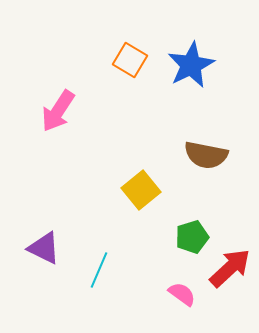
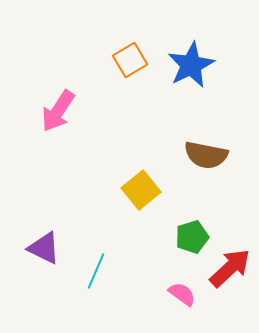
orange square: rotated 28 degrees clockwise
cyan line: moved 3 px left, 1 px down
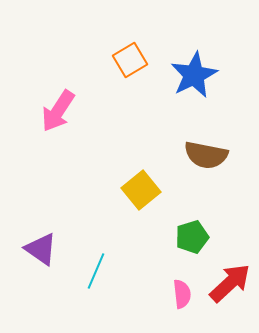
blue star: moved 3 px right, 10 px down
purple triangle: moved 3 px left, 1 px down; rotated 9 degrees clockwise
red arrow: moved 15 px down
pink semicircle: rotated 48 degrees clockwise
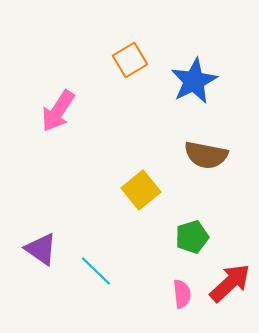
blue star: moved 6 px down
cyan line: rotated 69 degrees counterclockwise
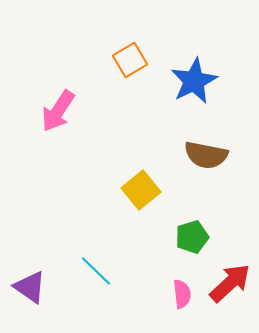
purple triangle: moved 11 px left, 38 px down
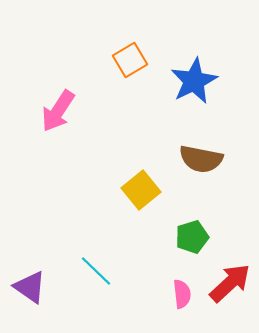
brown semicircle: moved 5 px left, 4 px down
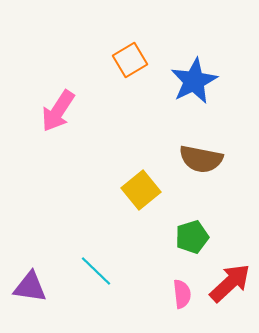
purple triangle: rotated 27 degrees counterclockwise
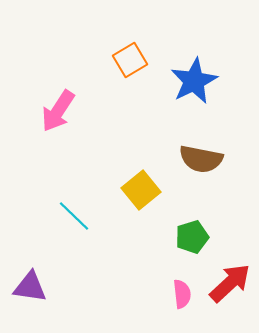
cyan line: moved 22 px left, 55 px up
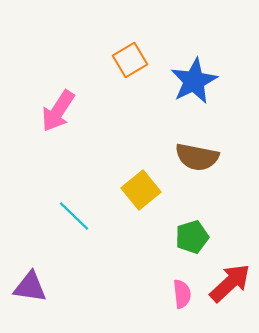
brown semicircle: moved 4 px left, 2 px up
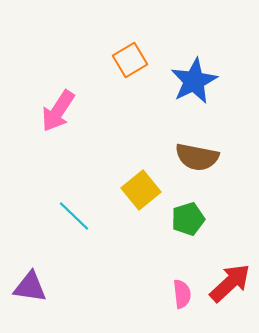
green pentagon: moved 4 px left, 18 px up
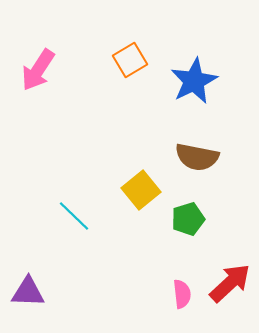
pink arrow: moved 20 px left, 41 px up
purple triangle: moved 2 px left, 5 px down; rotated 6 degrees counterclockwise
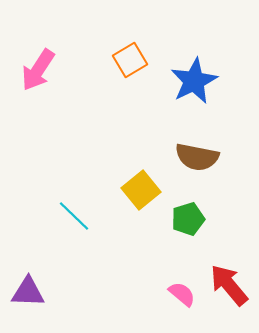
red arrow: moved 1 px left, 2 px down; rotated 87 degrees counterclockwise
pink semicircle: rotated 44 degrees counterclockwise
